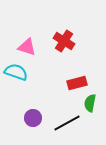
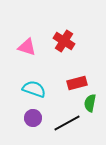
cyan semicircle: moved 18 px right, 17 px down
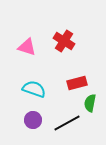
purple circle: moved 2 px down
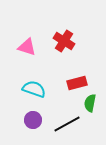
black line: moved 1 px down
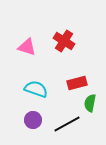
cyan semicircle: moved 2 px right
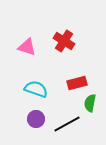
purple circle: moved 3 px right, 1 px up
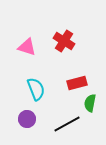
cyan semicircle: rotated 50 degrees clockwise
purple circle: moved 9 px left
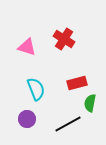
red cross: moved 2 px up
black line: moved 1 px right
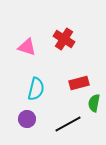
red rectangle: moved 2 px right
cyan semicircle: rotated 35 degrees clockwise
green semicircle: moved 4 px right
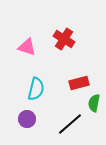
black line: moved 2 px right; rotated 12 degrees counterclockwise
